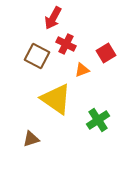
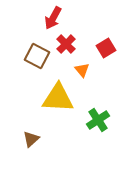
red cross: rotated 18 degrees clockwise
red square: moved 5 px up
orange triangle: rotated 49 degrees counterclockwise
yellow triangle: moved 2 px right, 1 px up; rotated 32 degrees counterclockwise
brown triangle: rotated 24 degrees counterclockwise
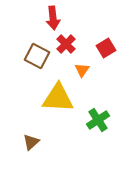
red arrow: rotated 35 degrees counterclockwise
orange triangle: rotated 14 degrees clockwise
brown triangle: moved 3 px down
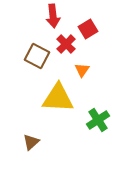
red arrow: moved 2 px up
red square: moved 18 px left, 19 px up
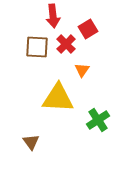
brown square: moved 9 px up; rotated 25 degrees counterclockwise
brown triangle: rotated 24 degrees counterclockwise
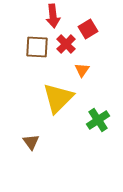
yellow triangle: rotated 48 degrees counterclockwise
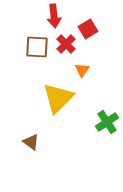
red arrow: moved 1 px right
green cross: moved 9 px right, 2 px down
brown triangle: rotated 18 degrees counterclockwise
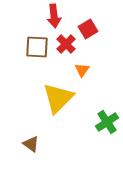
brown triangle: moved 2 px down
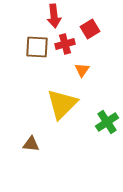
red square: moved 2 px right
red cross: moved 1 px left; rotated 30 degrees clockwise
yellow triangle: moved 4 px right, 6 px down
brown triangle: rotated 30 degrees counterclockwise
